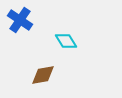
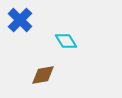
blue cross: rotated 10 degrees clockwise
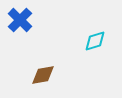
cyan diamond: moved 29 px right; rotated 75 degrees counterclockwise
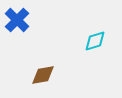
blue cross: moved 3 px left
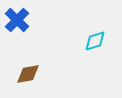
brown diamond: moved 15 px left, 1 px up
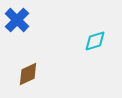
brown diamond: rotated 15 degrees counterclockwise
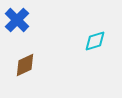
brown diamond: moved 3 px left, 9 px up
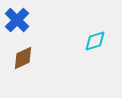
brown diamond: moved 2 px left, 7 px up
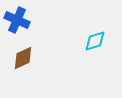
blue cross: rotated 20 degrees counterclockwise
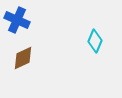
cyan diamond: rotated 50 degrees counterclockwise
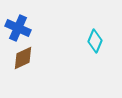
blue cross: moved 1 px right, 8 px down
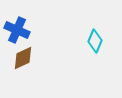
blue cross: moved 1 px left, 2 px down
